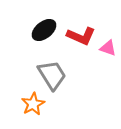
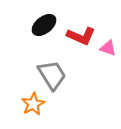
black ellipse: moved 5 px up
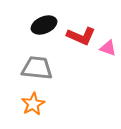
black ellipse: rotated 15 degrees clockwise
gray trapezoid: moved 15 px left, 7 px up; rotated 52 degrees counterclockwise
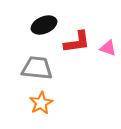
red L-shape: moved 4 px left, 6 px down; rotated 32 degrees counterclockwise
orange star: moved 8 px right, 1 px up
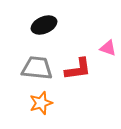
red L-shape: moved 1 px right, 27 px down
orange star: rotated 10 degrees clockwise
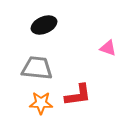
red L-shape: moved 26 px down
orange star: rotated 20 degrees clockwise
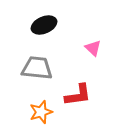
pink triangle: moved 15 px left; rotated 24 degrees clockwise
orange star: moved 9 px down; rotated 20 degrees counterclockwise
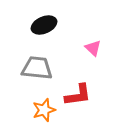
orange star: moved 3 px right, 2 px up
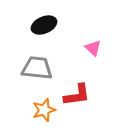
red L-shape: moved 1 px left
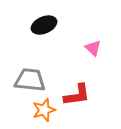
gray trapezoid: moved 7 px left, 12 px down
